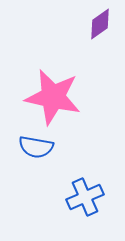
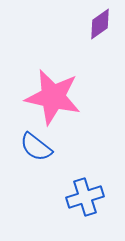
blue semicircle: rotated 28 degrees clockwise
blue cross: rotated 6 degrees clockwise
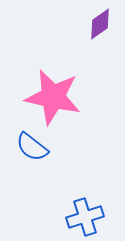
blue semicircle: moved 4 px left
blue cross: moved 20 px down
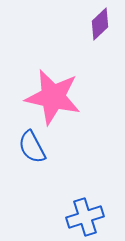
purple diamond: rotated 8 degrees counterclockwise
blue semicircle: rotated 24 degrees clockwise
